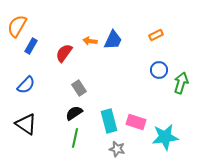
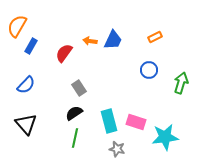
orange rectangle: moved 1 px left, 2 px down
blue circle: moved 10 px left
black triangle: rotated 15 degrees clockwise
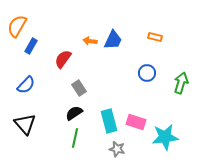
orange rectangle: rotated 40 degrees clockwise
red semicircle: moved 1 px left, 6 px down
blue circle: moved 2 px left, 3 px down
black triangle: moved 1 px left
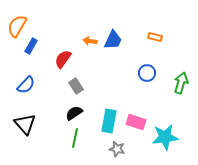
gray rectangle: moved 3 px left, 2 px up
cyan rectangle: rotated 25 degrees clockwise
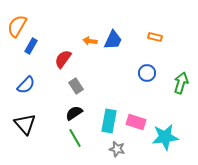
green line: rotated 42 degrees counterclockwise
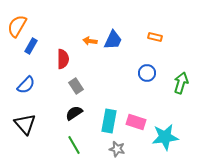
red semicircle: rotated 144 degrees clockwise
green line: moved 1 px left, 7 px down
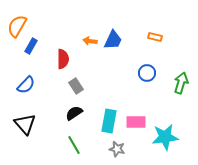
pink rectangle: rotated 18 degrees counterclockwise
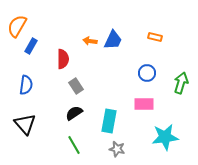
blue semicircle: rotated 36 degrees counterclockwise
pink rectangle: moved 8 px right, 18 px up
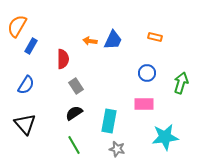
blue semicircle: rotated 24 degrees clockwise
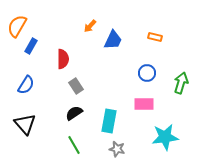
orange arrow: moved 15 px up; rotated 56 degrees counterclockwise
